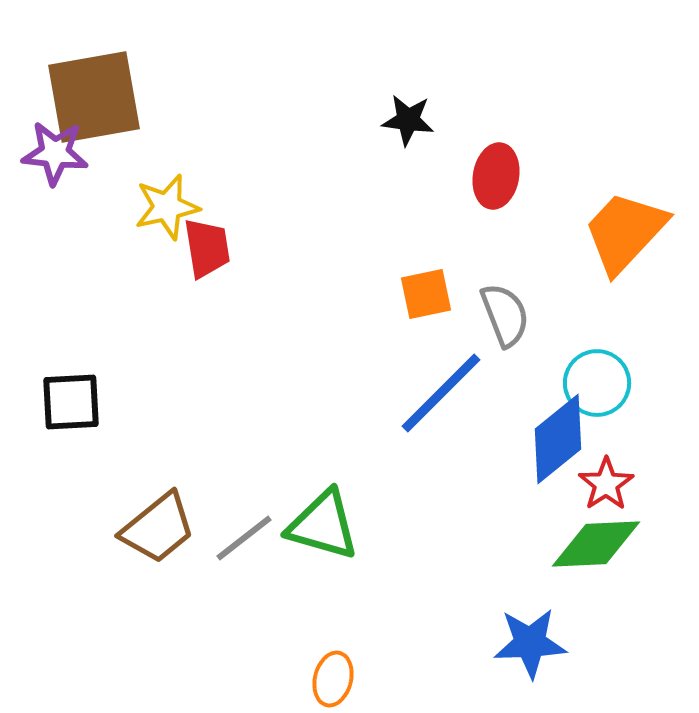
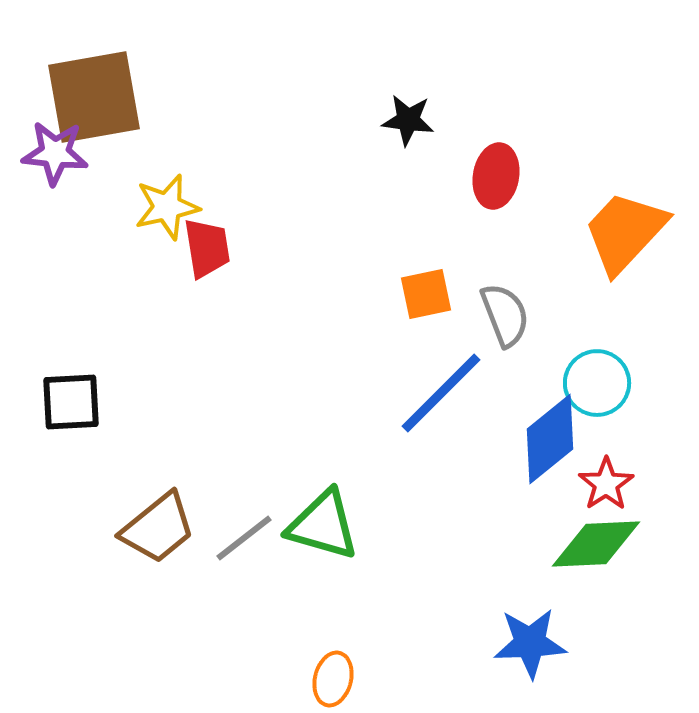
blue diamond: moved 8 px left
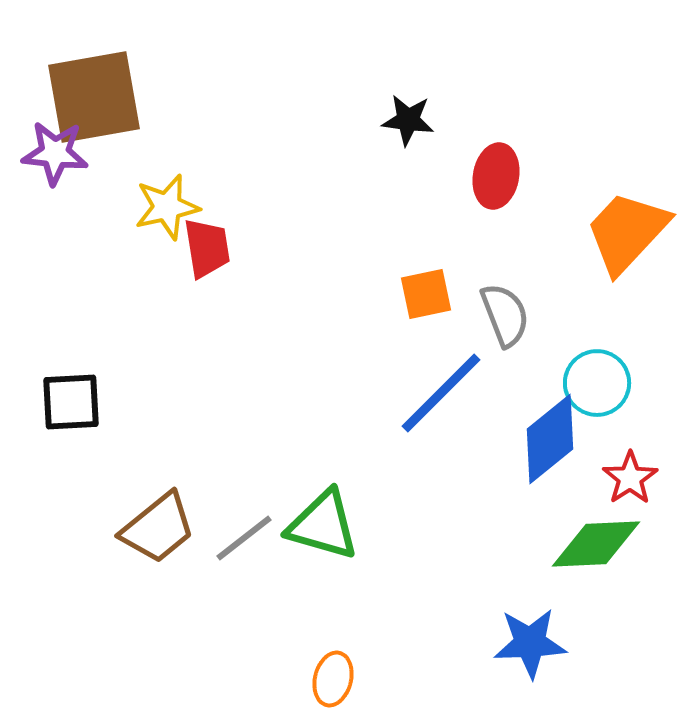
orange trapezoid: moved 2 px right
red star: moved 24 px right, 6 px up
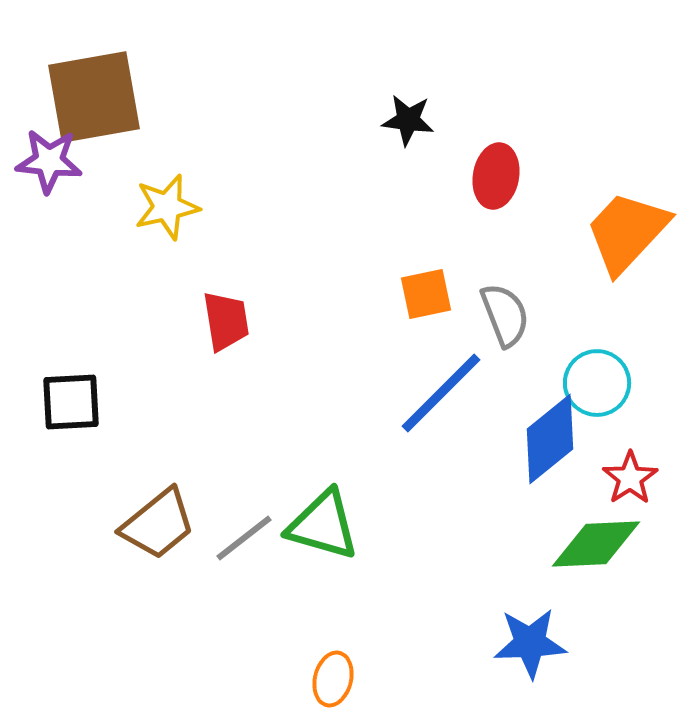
purple star: moved 6 px left, 8 px down
red trapezoid: moved 19 px right, 73 px down
brown trapezoid: moved 4 px up
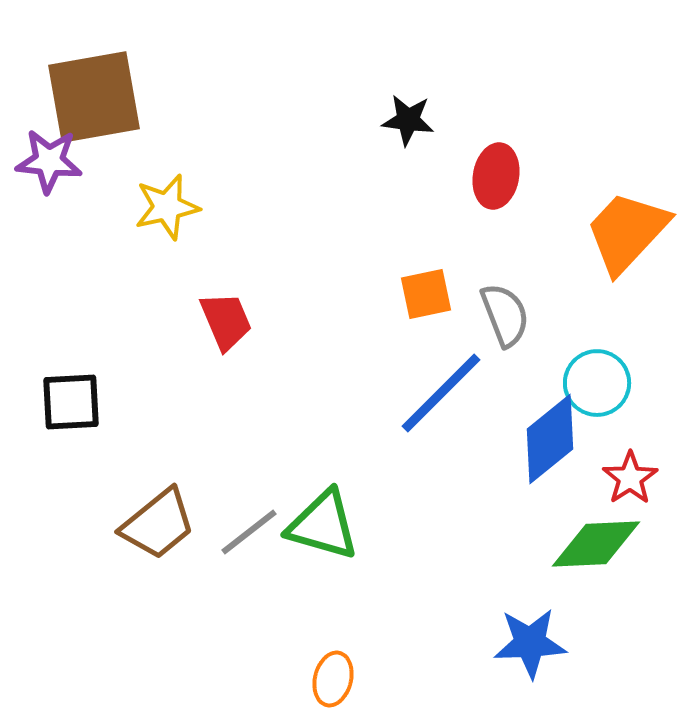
red trapezoid: rotated 14 degrees counterclockwise
gray line: moved 5 px right, 6 px up
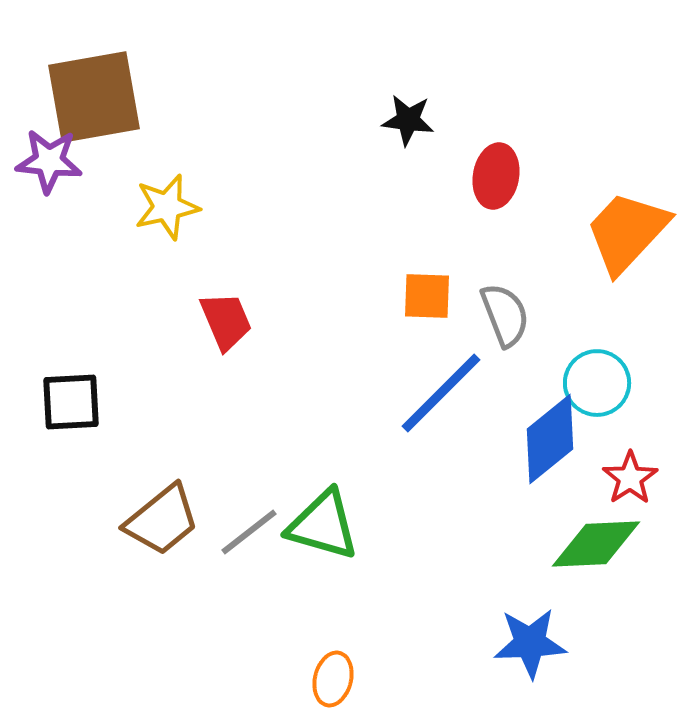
orange square: moved 1 px right, 2 px down; rotated 14 degrees clockwise
brown trapezoid: moved 4 px right, 4 px up
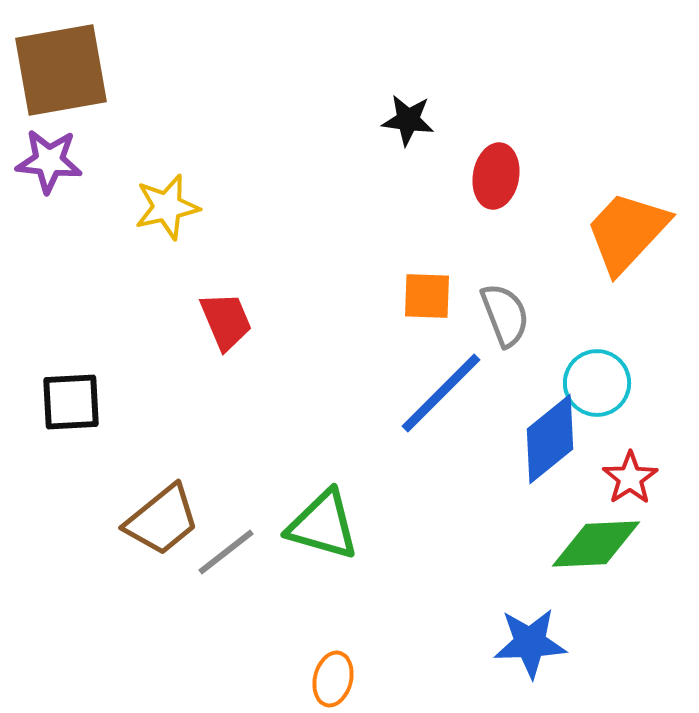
brown square: moved 33 px left, 27 px up
gray line: moved 23 px left, 20 px down
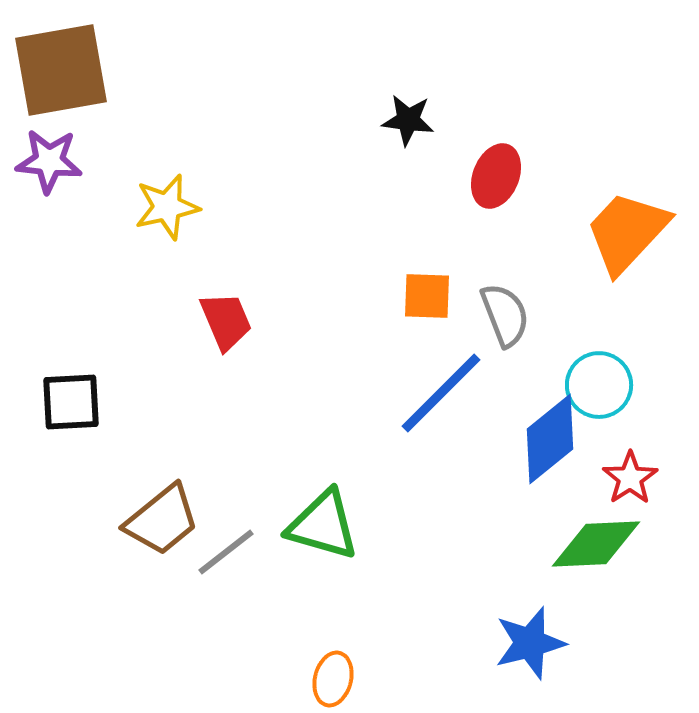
red ellipse: rotated 12 degrees clockwise
cyan circle: moved 2 px right, 2 px down
blue star: rotated 12 degrees counterclockwise
